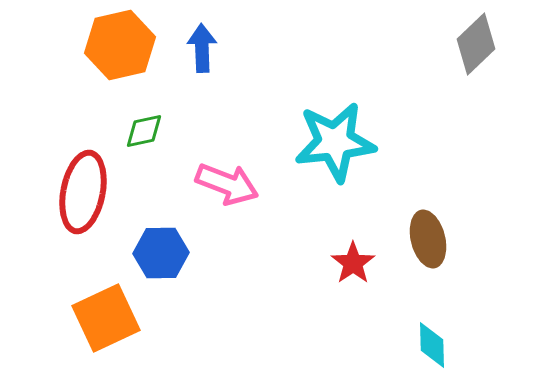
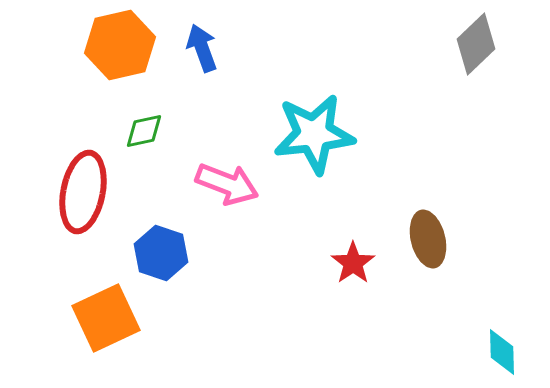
blue arrow: rotated 18 degrees counterclockwise
cyan star: moved 21 px left, 8 px up
blue hexagon: rotated 20 degrees clockwise
cyan diamond: moved 70 px right, 7 px down
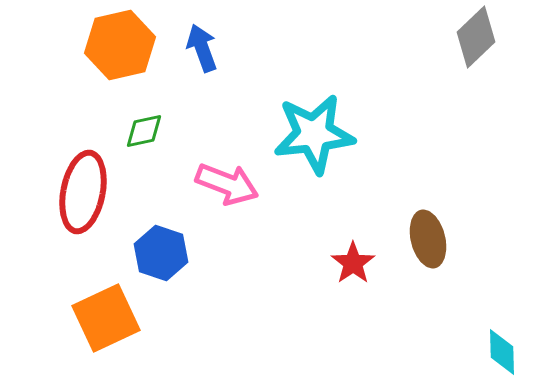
gray diamond: moved 7 px up
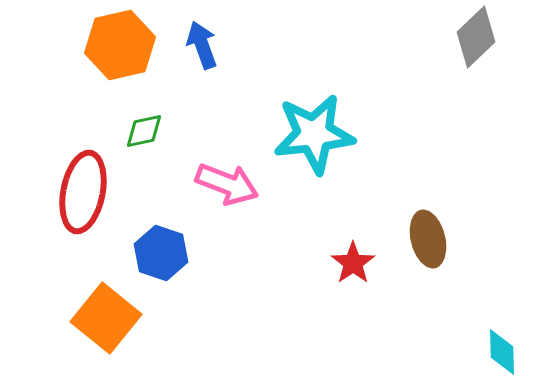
blue arrow: moved 3 px up
orange square: rotated 26 degrees counterclockwise
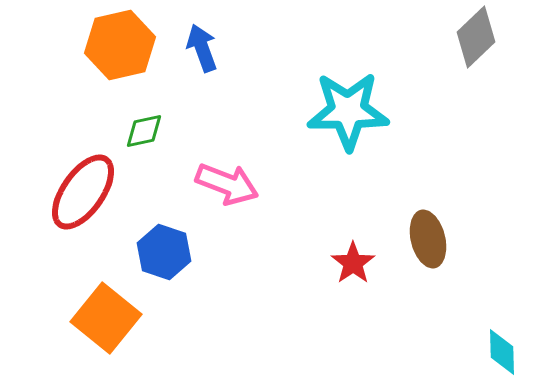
blue arrow: moved 3 px down
cyan star: moved 34 px right, 23 px up; rotated 6 degrees clockwise
red ellipse: rotated 24 degrees clockwise
blue hexagon: moved 3 px right, 1 px up
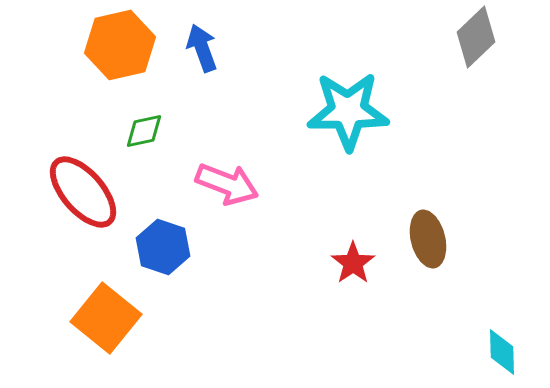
red ellipse: rotated 76 degrees counterclockwise
blue hexagon: moved 1 px left, 5 px up
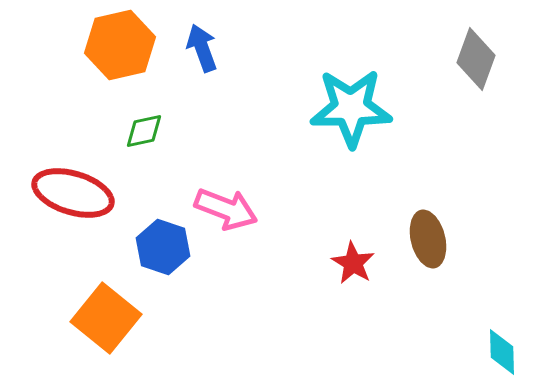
gray diamond: moved 22 px down; rotated 26 degrees counterclockwise
cyan star: moved 3 px right, 3 px up
pink arrow: moved 1 px left, 25 px down
red ellipse: moved 10 px left, 1 px down; rotated 32 degrees counterclockwise
red star: rotated 6 degrees counterclockwise
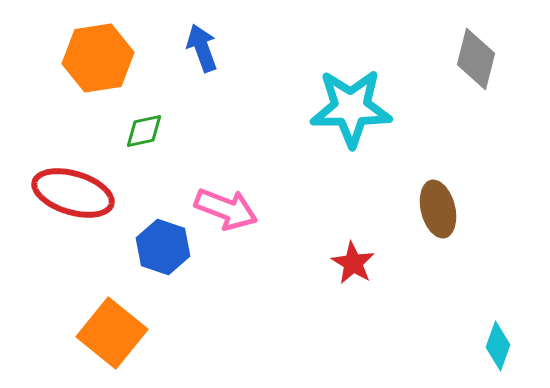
orange hexagon: moved 22 px left, 13 px down; rotated 4 degrees clockwise
gray diamond: rotated 6 degrees counterclockwise
brown ellipse: moved 10 px right, 30 px up
orange square: moved 6 px right, 15 px down
cyan diamond: moved 4 px left, 6 px up; rotated 21 degrees clockwise
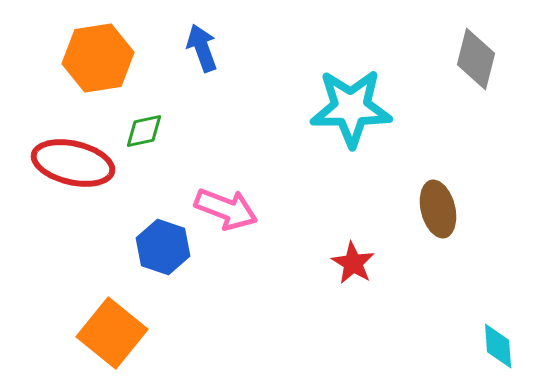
red ellipse: moved 30 px up; rotated 4 degrees counterclockwise
cyan diamond: rotated 24 degrees counterclockwise
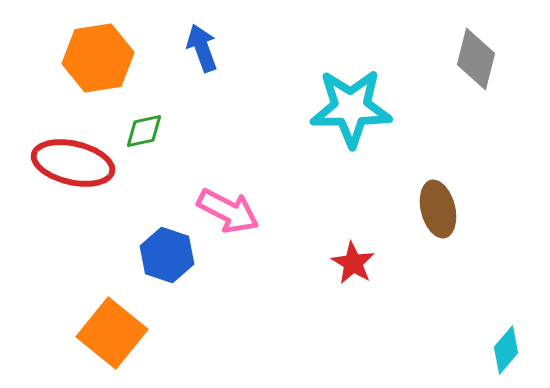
pink arrow: moved 2 px right, 2 px down; rotated 6 degrees clockwise
blue hexagon: moved 4 px right, 8 px down
cyan diamond: moved 8 px right, 4 px down; rotated 45 degrees clockwise
